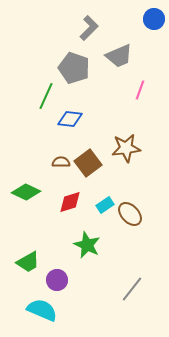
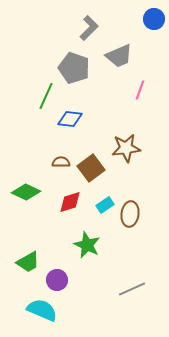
brown square: moved 3 px right, 5 px down
brown ellipse: rotated 50 degrees clockwise
gray line: rotated 28 degrees clockwise
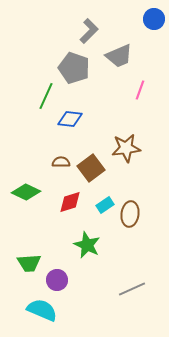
gray L-shape: moved 3 px down
green trapezoid: moved 1 px right, 1 px down; rotated 25 degrees clockwise
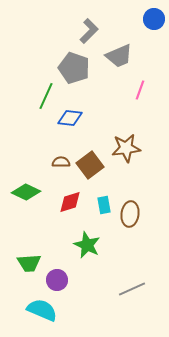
blue diamond: moved 1 px up
brown square: moved 1 px left, 3 px up
cyan rectangle: moved 1 px left; rotated 66 degrees counterclockwise
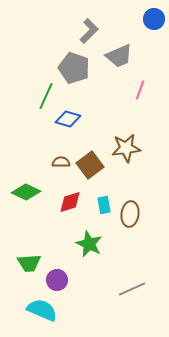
blue diamond: moved 2 px left, 1 px down; rotated 10 degrees clockwise
green star: moved 2 px right, 1 px up
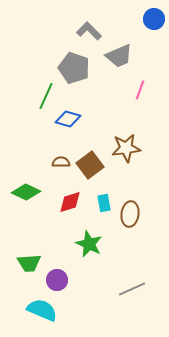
gray L-shape: rotated 90 degrees counterclockwise
cyan rectangle: moved 2 px up
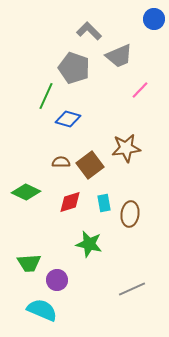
pink line: rotated 24 degrees clockwise
green star: rotated 12 degrees counterclockwise
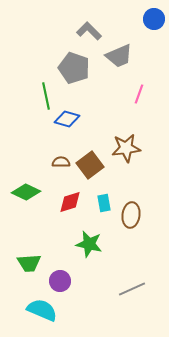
pink line: moved 1 px left, 4 px down; rotated 24 degrees counterclockwise
green line: rotated 36 degrees counterclockwise
blue diamond: moved 1 px left
brown ellipse: moved 1 px right, 1 px down
purple circle: moved 3 px right, 1 px down
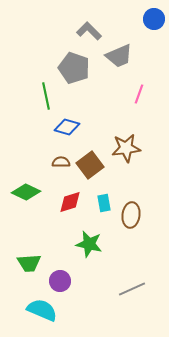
blue diamond: moved 8 px down
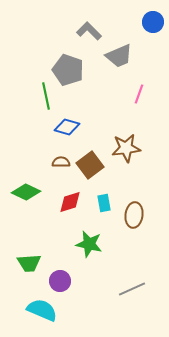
blue circle: moved 1 px left, 3 px down
gray pentagon: moved 6 px left, 2 px down
brown ellipse: moved 3 px right
